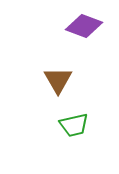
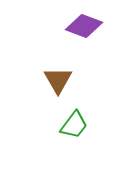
green trapezoid: rotated 40 degrees counterclockwise
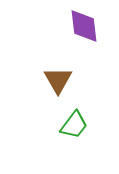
purple diamond: rotated 63 degrees clockwise
